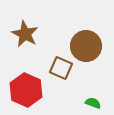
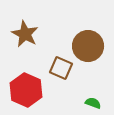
brown circle: moved 2 px right
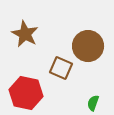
red hexagon: moved 3 px down; rotated 12 degrees counterclockwise
green semicircle: rotated 91 degrees counterclockwise
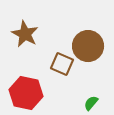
brown square: moved 1 px right, 4 px up
green semicircle: moved 2 px left; rotated 21 degrees clockwise
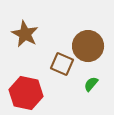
green semicircle: moved 19 px up
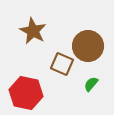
brown star: moved 8 px right, 3 px up
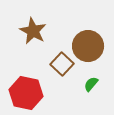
brown square: rotated 20 degrees clockwise
